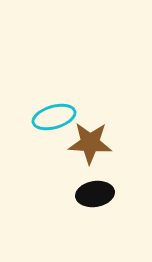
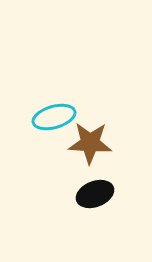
black ellipse: rotated 12 degrees counterclockwise
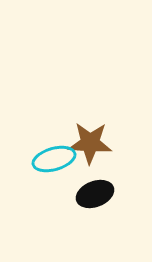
cyan ellipse: moved 42 px down
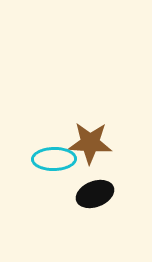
cyan ellipse: rotated 15 degrees clockwise
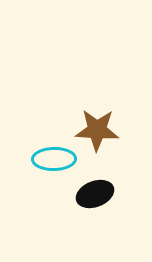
brown star: moved 7 px right, 13 px up
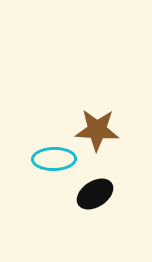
black ellipse: rotated 12 degrees counterclockwise
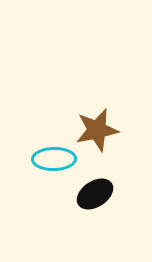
brown star: rotated 15 degrees counterclockwise
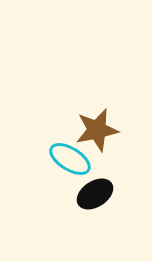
cyan ellipse: moved 16 px right; rotated 33 degrees clockwise
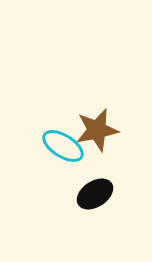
cyan ellipse: moved 7 px left, 13 px up
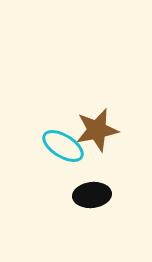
black ellipse: moved 3 px left, 1 px down; rotated 27 degrees clockwise
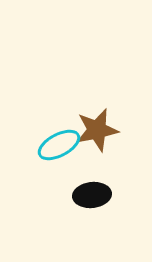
cyan ellipse: moved 4 px left, 1 px up; rotated 60 degrees counterclockwise
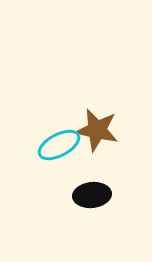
brown star: rotated 24 degrees clockwise
